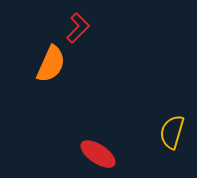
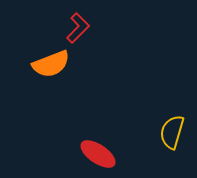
orange semicircle: rotated 45 degrees clockwise
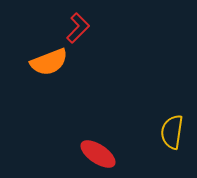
orange semicircle: moved 2 px left, 2 px up
yellow semicircle: rotated 8 degrees counterclockwise
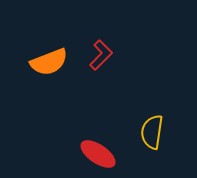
red L-shape: moved 23 px right, 27 px down
yellow semicircle: moved 20 px left
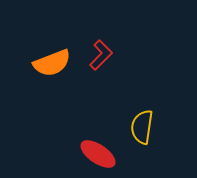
orange semicircle: moved 3 px right, 1 px down
yellow semicircle: moved 10 px left, 5 px up
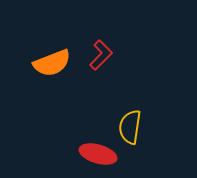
yellow semicircle: moved 12 px left
red ellipse: rotated 18 degrees counterclockwise
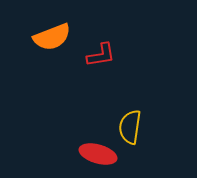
red L-shape: rotated 36 degrees clockwise
orange semicircle: moved 26 px up
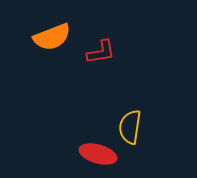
red L-shape: moved 3 px up
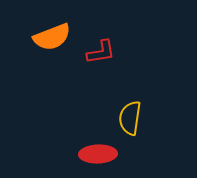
yellow semicircle: moved 9 px up
red ellipse: rotated 18 degrees counterclockwise
